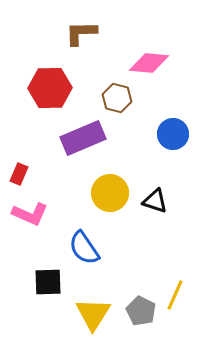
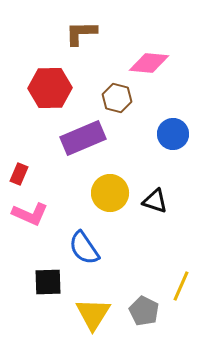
yellow line: moved 6 px right, 9 px up
gray pentagon: moved 3 px right
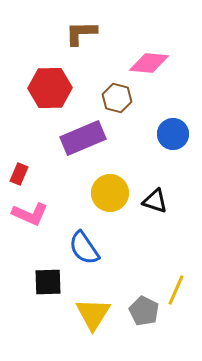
yellow line: moved 5 px left, 4 px down
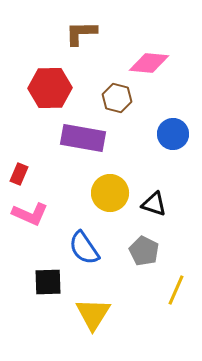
purple rectangle: rotated 33 degrees clockwise
black triangle: moved 1 px left, 3 px down
gray pentagon: moved 60 px up
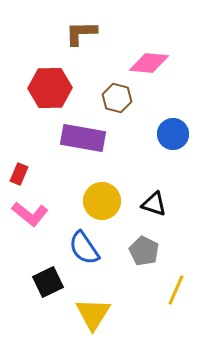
yellow circle: moved 8 px left, 8 px down
pink L-shape: rotated 15 degrees clockwise
black square: rotated 24 degrees counterclockwise
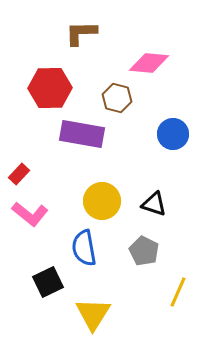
purple rectangle: moved 1 px left, 4 px up
red rectangle: rotated 20 degrees clockwise
blue semicircle: rotated 24 degrees clockwise
yellow line: moved 2 px right, 2 px down
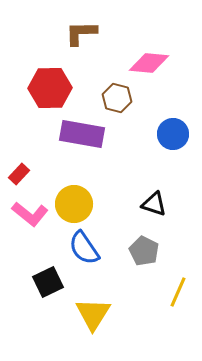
yellow circle: moved 28 px left, 3 px down
blue semicircle: rotated 24 degrees counterclockwise
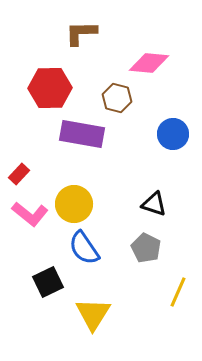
gray pentagon: moved 2 px right, 3 px up
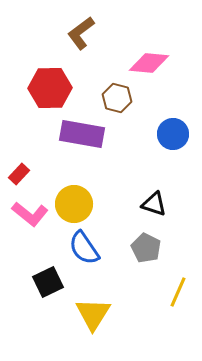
brown L-shape: rotated 36 degrees counterclockwise
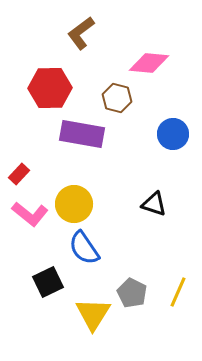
gray pentagon: moved 14 px left, 45 px down
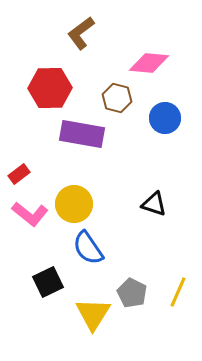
blue circle: moved 8 px left, 16 px up
red rectangle: rotated 10 degrees clockwise
blue semicircle: moved 4 px right
